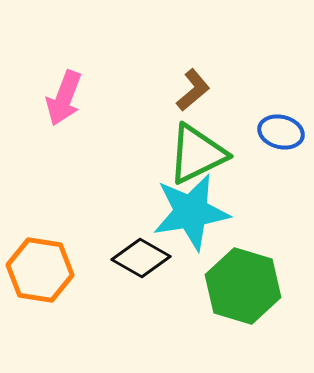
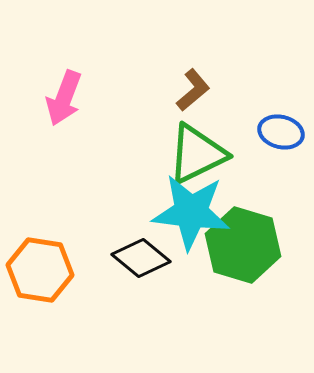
cyan star: rotated 16 degrees clockwise
black diamond: rotated 10 degrees clockwise
green hexagon: moved 41 px up
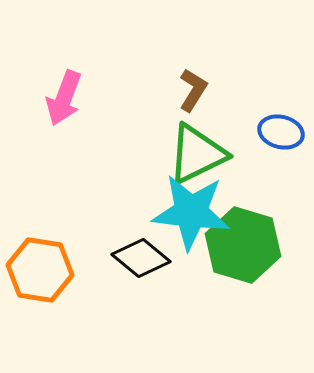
brown L-shape: rotated 18 degrees counterclockwise
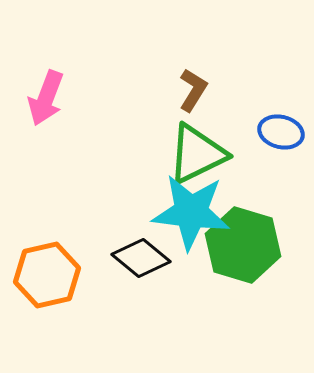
pink arrow: moved 18 px left
orange hexagon: moved 7 px right, 5 px down; rotated 22 degrees counterclockwise
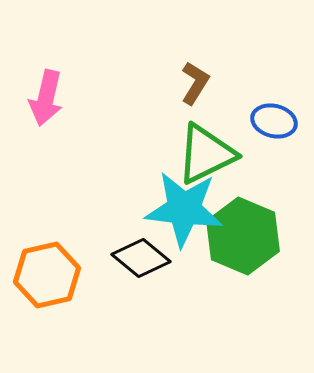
brown L-shape: moved 2 px right, 7 px up
pink arrow: rotated 8 degrees counterclockwise
blue ellipse: moved 7 px left, 11 px up
green triangle: moved 9 px right
cyan star: moved 7 px left, 3 px up
green hexagon: moved 9 px up; rotated 6 degrees clockwise
